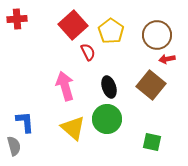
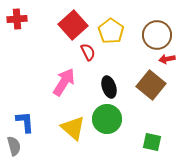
pink arrow: moved 1 px left, 4 px up; rotated 48 degrees clockwise
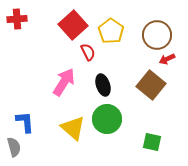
red arrow: rotated 14 degrees counterclockwise
black ellipse: moved 6 px left, 2 px up
gray semicircle: moved 1 px down
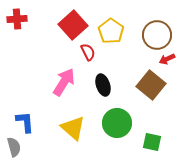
green circle: moved 10 px right, 4 px down
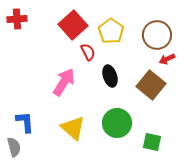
black ellipse: moved 7 px right, 9 px up
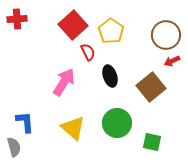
brown circle: moved 9 px right
red arrow: moved 5 px right, 2 px down
brown square: moved 2 px down; rotated 12 degrees clockwise
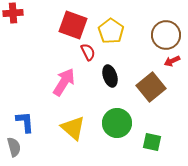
red cross: moved 4 px left, 6 px up
red square: rotated 28 degrees counterclockwise
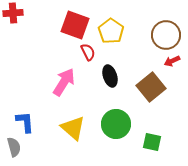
red square: moved 2 px right
green circle: moved 1 px left, 1 px down
